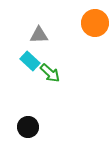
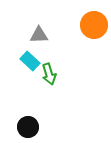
orange circle: moved 1 px left, 2 px down
green arrow: moved 1 px left, 1 px down; rotated 30 degrees clockwise
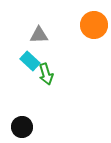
green arrow: moved 3 px left
black circle: moved 6 px left
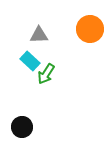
orange circle: moved 4 px left, 4 px down
green arrow: rotated 50 degrees clockwise
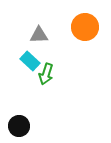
orange circle: moved 5 px left, 2 px up
green arrow: rotated 15 degrees counterclockwise
black circle: moved 3 px left, 1 px up
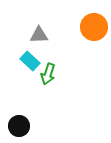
orange circle: moved 9 px right
green arrow: moved 2 px right
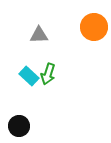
cyan rectangle: moved 1 px left, 15 px down
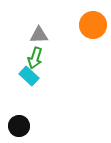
orange circle: moved 1 px left, 2 px up
green arrow: moved 13 px left, 16 px up
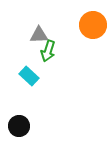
green arrow: moved 13 px right, 7 px up
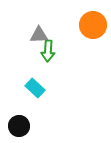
green arrow: rotated 15 degrees counterclockwise
cyan rectangle: moved 6 px right, 12 px down
